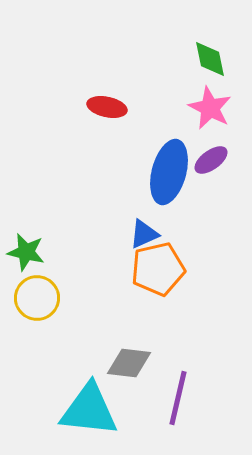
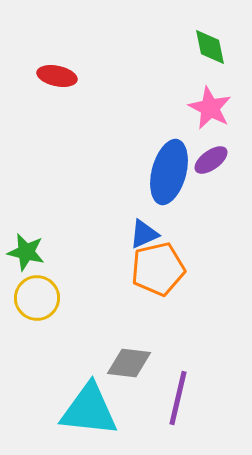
green diamond: moved 12 px up
red ellipse: moved 50 px left, 31 px up
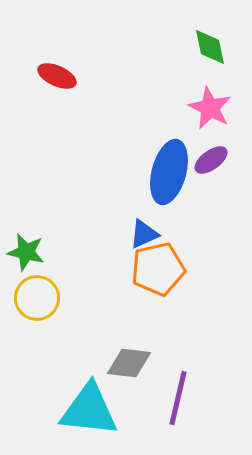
red ellipse: rotated 12 degrees clockwise
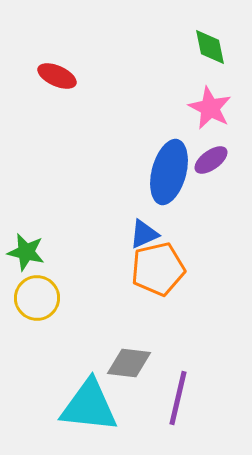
cyan triangle: moved 4 px up
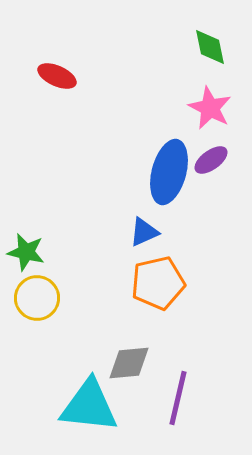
blue triangle: moved 2 px up
orange pentagon: moved 14 px down
gray diamond: rotated 12 degrees counterclockwise
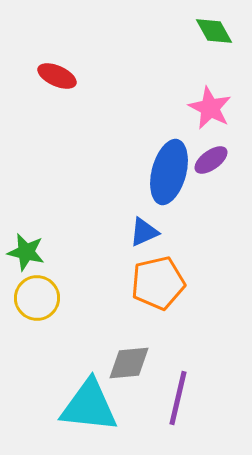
green diamond: moved 4 px right, 16 px up; rotated 18 degrees counterclockwise
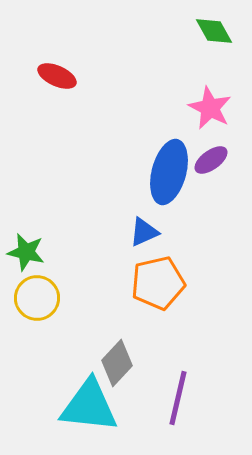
gray diamond: moved 12 px left; rotated 42 degrees counterclockwise
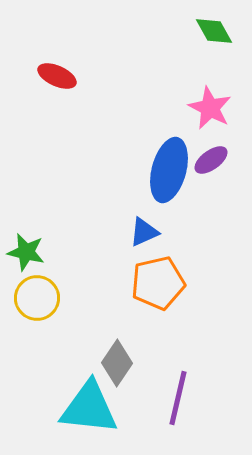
blue ellipse: moved 2 px up
gray diamond: rotated 9 degrees counterclockwise
cyan triangle: moved 2 px down
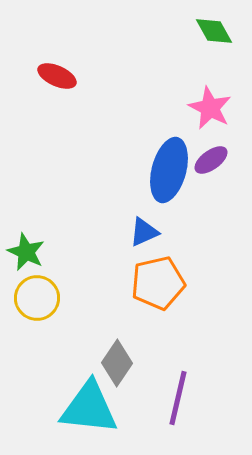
green star: rotated 12 degrees clockwise
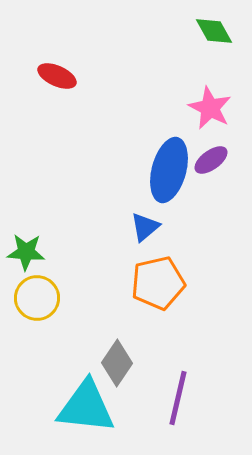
blue triangle: moved 1 px right, 5 px up; rotated 16 degrees counterclockwise
green star: rotated 21 degrees counterclockwise
cyan triangle: moved 3 px left, 1 px up
